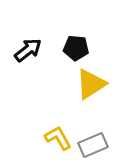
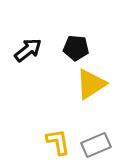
yellow L-shape: moved 4 px down; rotated 20 degrees clockwise
gray rectangle: moved 3 px right
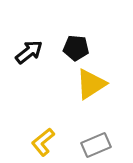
black arrow: moved 1 px right, 2 px down
yellow L-shape: moved 15 px left; rotated 120 degrees counterclockwise
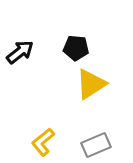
black arrow: moved 9 px left
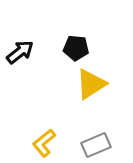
yellow L-shape: moved 1 px right, 1 px down
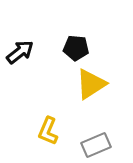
yellow L-shape: moved 4 px right, 12 px up; rotated 28 degrees counterclockwise
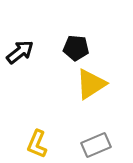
yellow L-shape: moved 11 px left, 13 px down
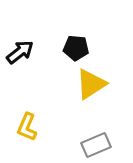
yellow L-shape: moved 10 px left, 17 px up
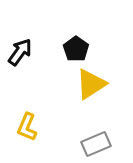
black pentagon: moved 1 px down; rotated 30 degrees clockwise
black arrow: rotated 16 degrees counterclockwise
gray rectangle: moved 1 px up
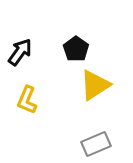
yellow triangle: moved 4 px right, 1 px down
yellow L-shape: moved 27 px up
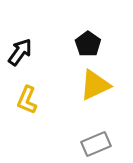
black pentagon: moved 12 px right, 5 px up
yellow triangle: rotated 8 degrees clockwise
